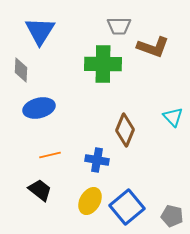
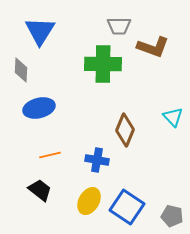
yellow ellipse: moved 1 px left
blue square: rotated 16 degrees counterclockwise
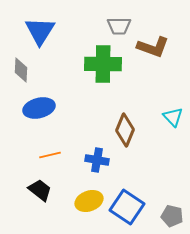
yellow ellipse: rotated 40 degrees clockwise
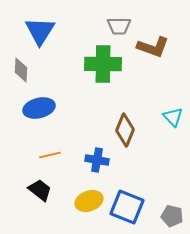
blue square: rotated 12 degrees counterclockwise
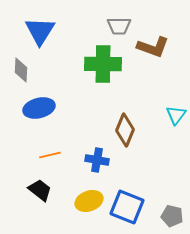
cyan triangle: moved 3 px right, 2 px up; rotated 20 degrees clockwise
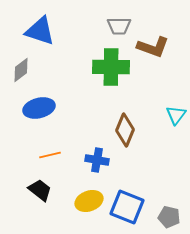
blue triangle: rotated 44 degrees counterclockwise
green cross: moved 8 px right, 3 px down
gray diamond: rotated 50 degrees clockwise
gray pentagon: moved 3 px left, 1 px down
